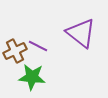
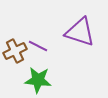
purple triangle: moved 1 px left, 1 px up; rotated 20 degrees counterclockwise
green star: moved 6 px right, 3 px down
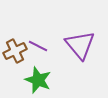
purple triangle: moved 13 px down; rotated 32 degrees clockwise
green star: rotated 16 degrees clockwise
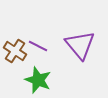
brown cross: rotated 30 degrees counterclockwise
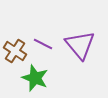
purple line: moved 5 px right, 2 px up
green star: moved 3 px left, 2 px up
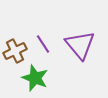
purple line: rotated 30 degrees clockwise
brown cross: rotated 30 degrees clockwise
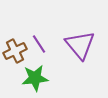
purple line: moved 4 px left
green star: rotated 28 degrees counterclockwise
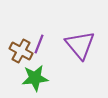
purple line: rotated 54 degrees clockwise
brown cross: moved 6 px right; rotated 35 degrees counterclockwise
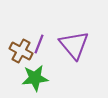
purple triangle: moved 6 px left
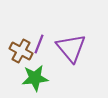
purple triangle: moved 3 px left, 3 px down
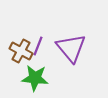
purple line: moved 1 px left, 2 px down
green star: rotated 12 degrees clockwise
